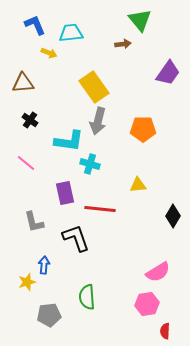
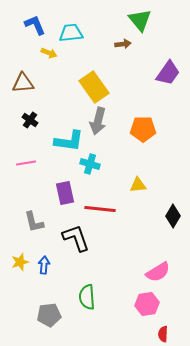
pink line: rotated 48 degrees counterclockwise
yellow star: moved 7 px left, 20 px up
red semicircle: moved 2 px left, 3 px down
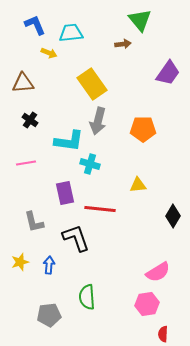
yellow rectangle: moved 2 px left, 3 px up
blue arrow: moved 5 px right
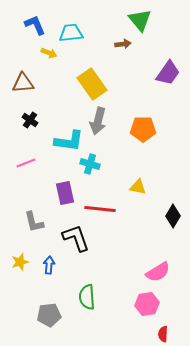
pink line: rotated 12 degrees counterclockwise
yellow triangle: moved 2 px down; rotated 18 degrees clockwise
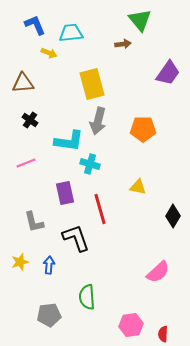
yellow rectangle: rotated 20 degrees clockwise
red line: rotated 68 degrees clockwise
pink semicircle: rotated 10 degrees counterclockwise
pink hexagon: moved 16 px left, 21 px down
